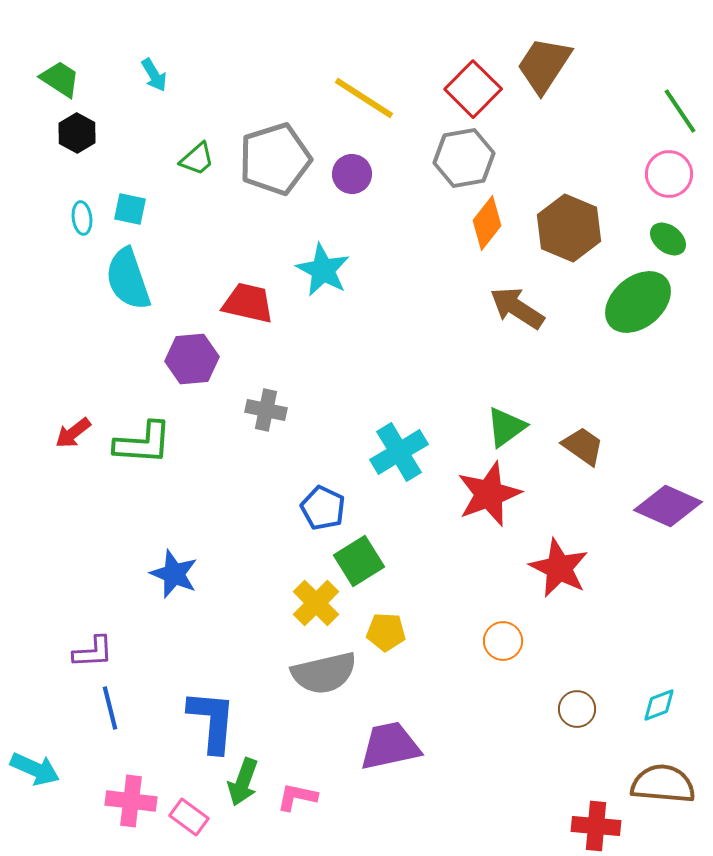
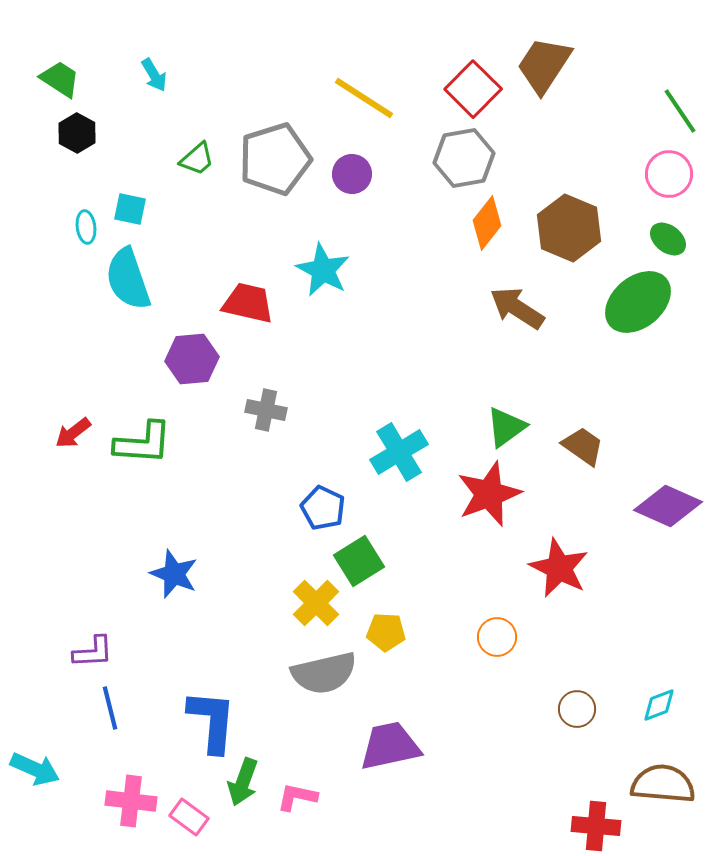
cyan ellipse at (82, 218): moved 4 px right, 9 px down
orange circle at (503, 641): moved 6 px left, 4 px up
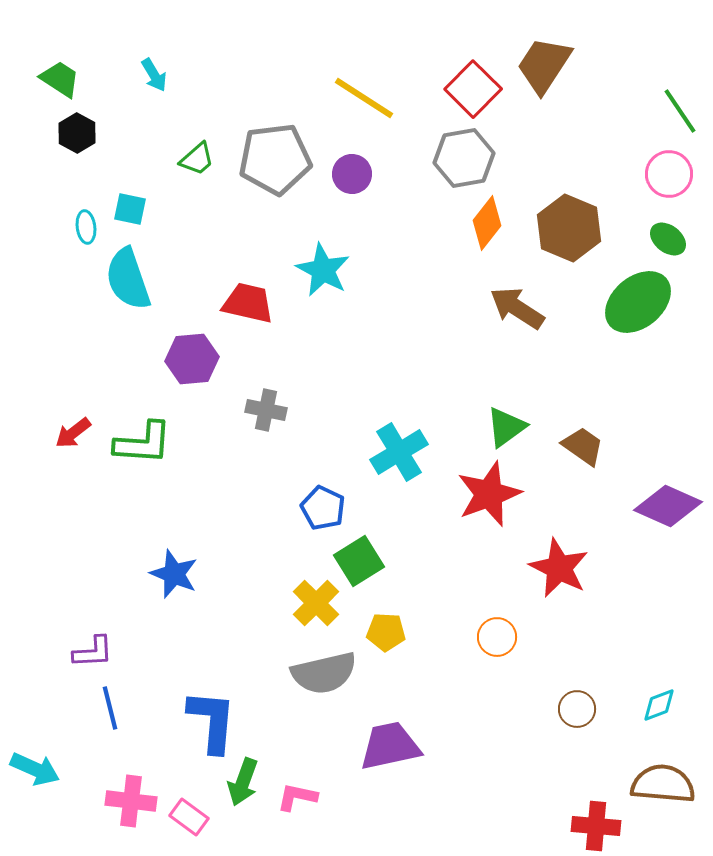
gray pentagon at (275, 159): rotated 10 degrees clockwise
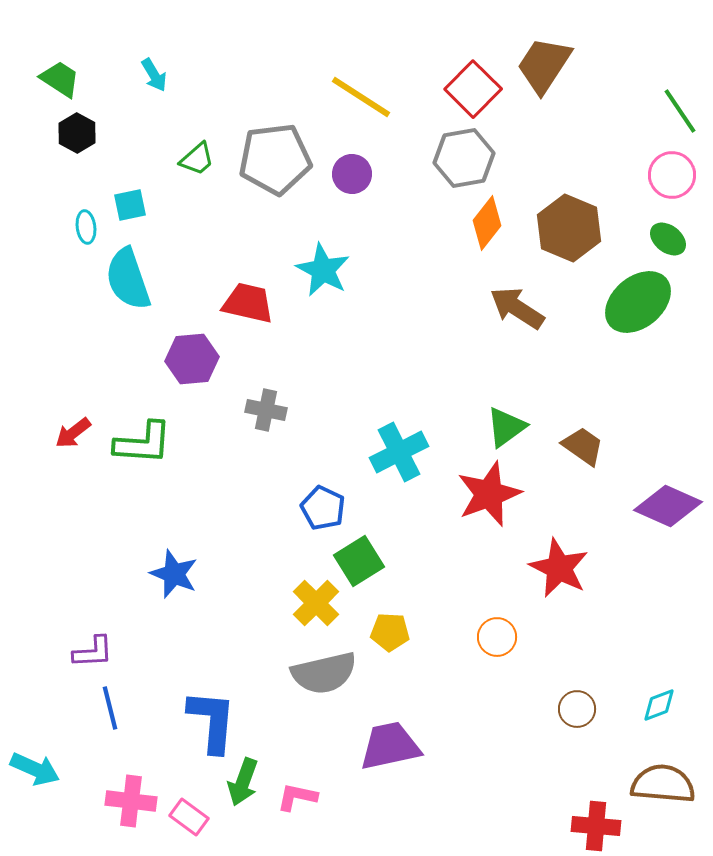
yellow line at (364, 98): moved 3 px left, 1 px up
pink circle at (669, 174): moved 3 px right, 1 px down
cyan square at (130, 209): moved 4 px up; rotated 24 degrees counterclockwise
cyan cross at (399, 452): rotated 4 degrees clockwise
yellow pentagon at (386, 632): moved 4 px right
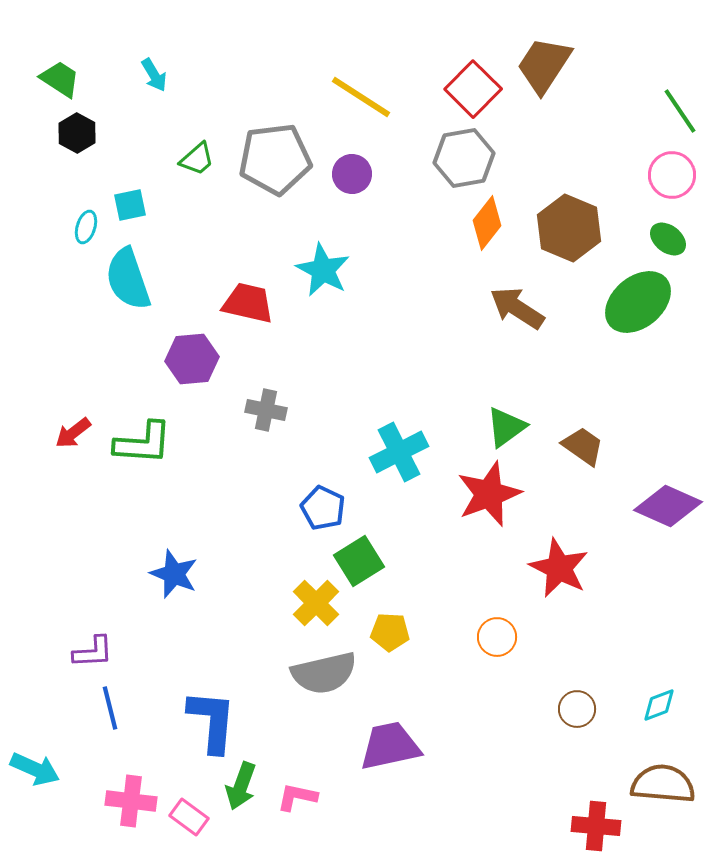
cyan ellipse at (86, 227): rotated 24 degrees clockwise
green arrow at (243, 782): moved 2 px left, 4 px down
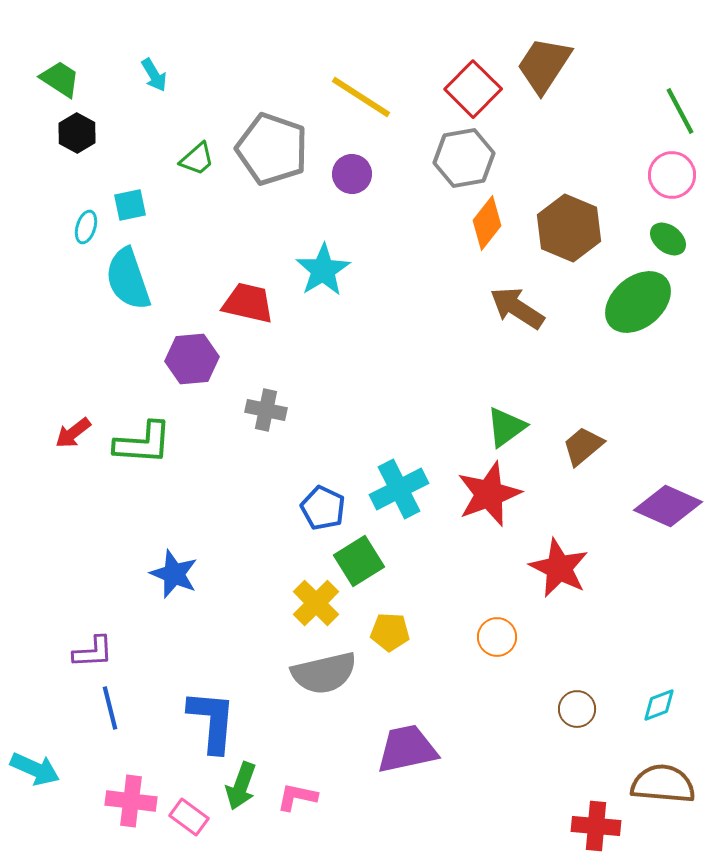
green line at (680, 111): rotated 6 degrees clockwise
gray pentagon at (275, 159): moved 3 px left, 10 px up; rotated 26 degrees clockwise
cyan star at (323, 270): rotated 12 degrees clockwise
brown trapezoid at (583, 446): rotated 75 degrees counterclockwise
cyan cross at (399, 452): moved 37 px down
purple trapezoid at (390, 746): moved 17 px right, 3 px down
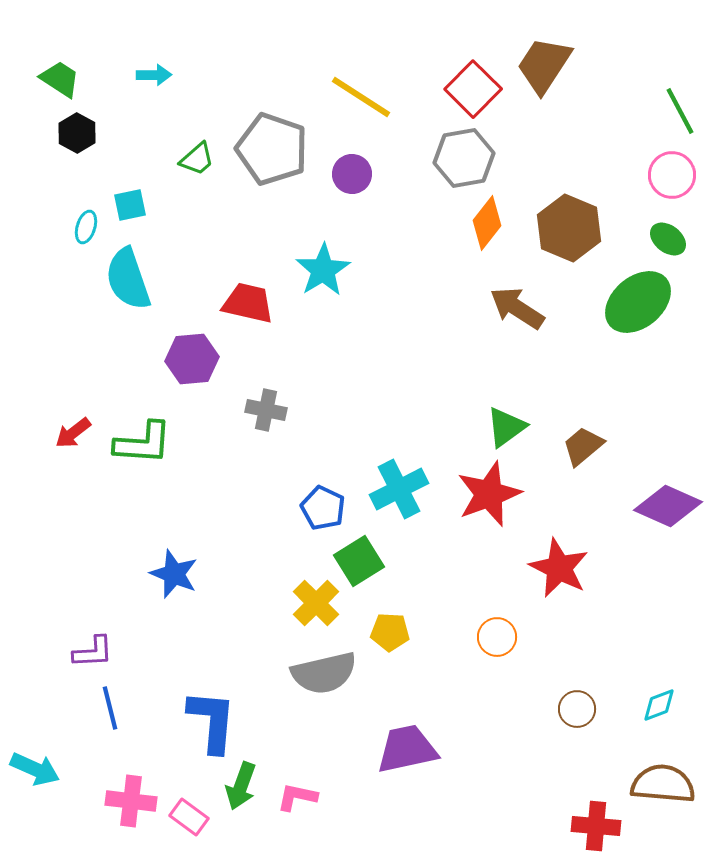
cyan arrow at (154, 75): rotated 60 degrees counterclockwise
